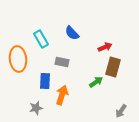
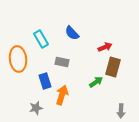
blue rectangle: rotated 21 degrees counterclockwise
gray arrow: rotated 32 degrees counterclockwise
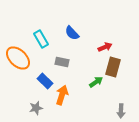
orange ellipse: moved 1 px up; rotated 40 degrees counterclockwise
blue rectangle: rotated 28 degrees counterclockwise
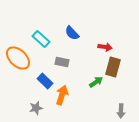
cyan rectangle: rotated 18 degrees counterclockwise
red arrow: rotated 32 degrees clockwise
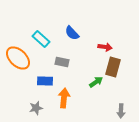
blue rectangle: rotated 42 degrees counterclockwise
orange arrow: moved 2 px right, 3 px down; rotated 12 degrees counterclockwise
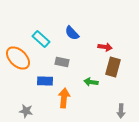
green arrow: moved 5 px left; rotated 136 degrees counterclockwise
gray star: moved 10 px left, 3 px down; rotated 24 degrees clockwise
